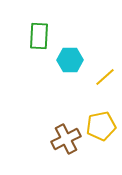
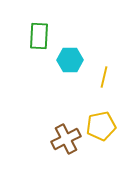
yellow line: moved 1 px left; rotated 35 degrees counterclockwise
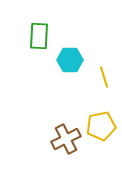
yellow line: rotated 30 degrees counterclockwise
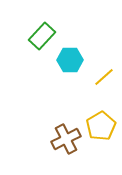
green rectangle: moved 3 px right; rotated 40 degrees clockwise
yellow line: rotated 65 degrees clockwise
yellow pentagon: rotated 20 degrees counterclockwise
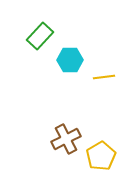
green rectangle: moved 2 px left
yellow line: rotated 35 degrees clockwise
yellow pentagon: moved 30 px down
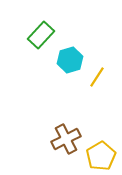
green rectangle: moved 1 px right, 1 px up
cyan hexagon: rotated 15 degrees counterclockwise
yellow line: moved 7 px left; rotated 50 degrees counterclockwise
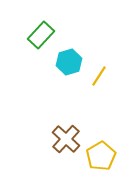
cyan hexagon: moved 1 px left, 2 px down
yellow line: moved 2 px right, 1 px up
brown cross: rotated 20 degrees counterclockwise
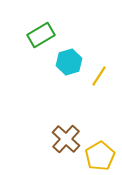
green rectangle: rotated 16 degrees clockwise
yellow pentagon: moved 1 px left
